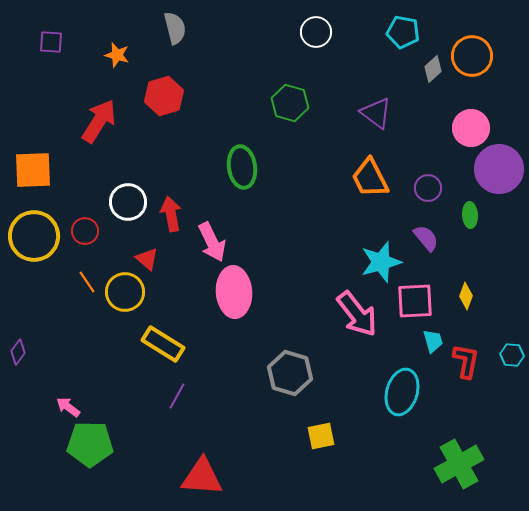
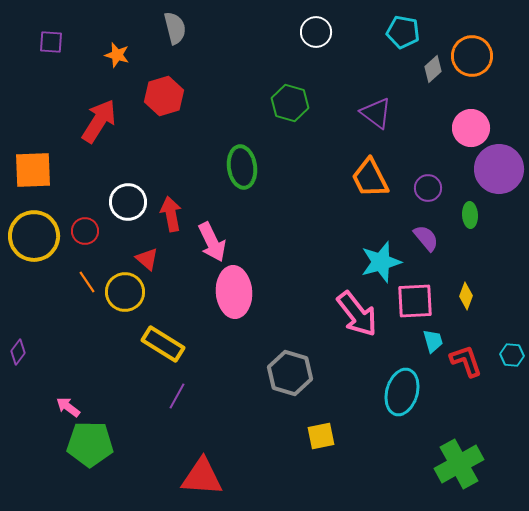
red L-shape at (466, 361): rotated 30 degrees counterclockwise
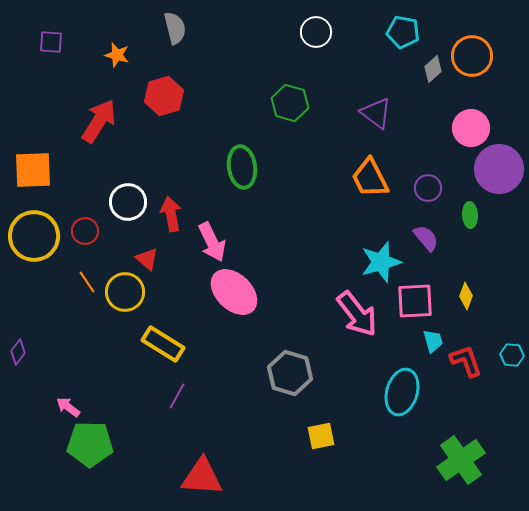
pink ellipse at (234, 292): rotated 42 degrees counterclockwise
green cross at (459, 464): moved 2 px right, 4 px up; rotated 6 degrees counterclockwise
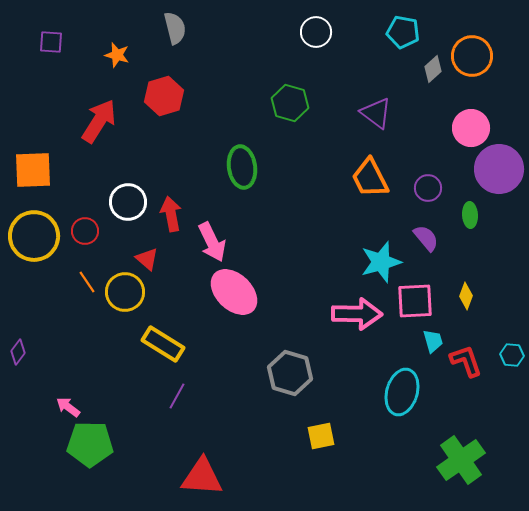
pink arrow at (357, 314): rotated 51 degrees counterclockwise
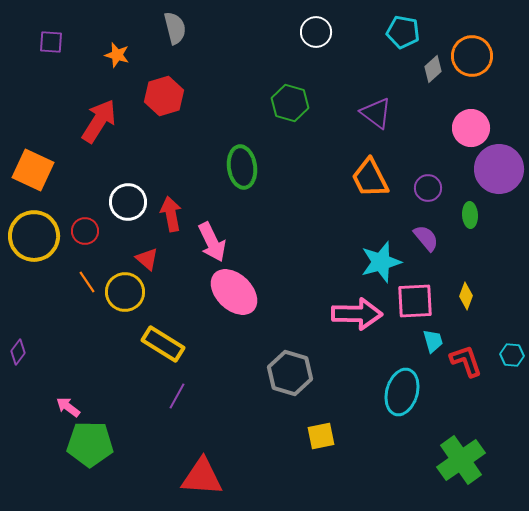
orange square at (33, 170): rotated 27 degrees clockwise
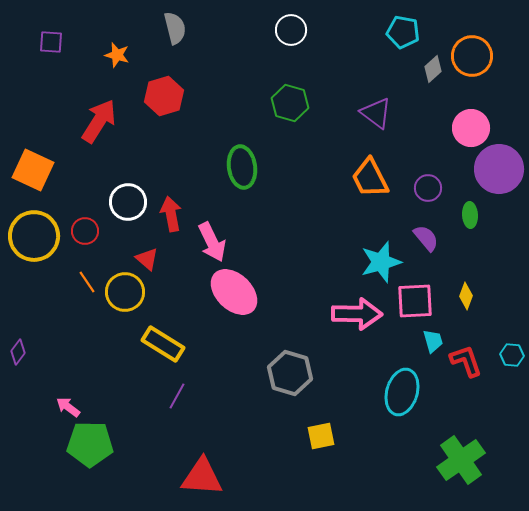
white circle at (316, 32): moved 25 px left, 2 px up
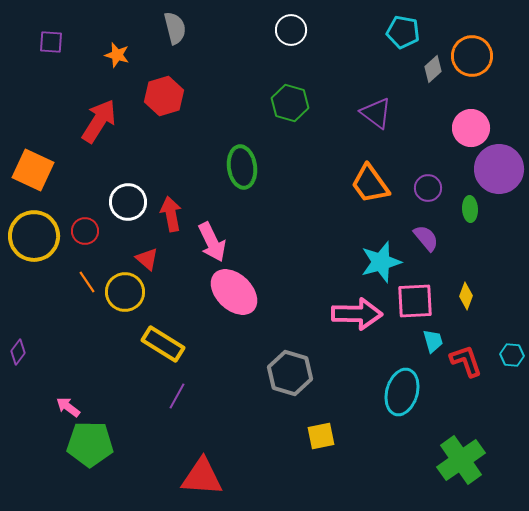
orange trapezoid at (370, 178): moved 6 px down; rotated 9 degrees counterclockwise
green ellipse at (470, 215): moved 6 px up
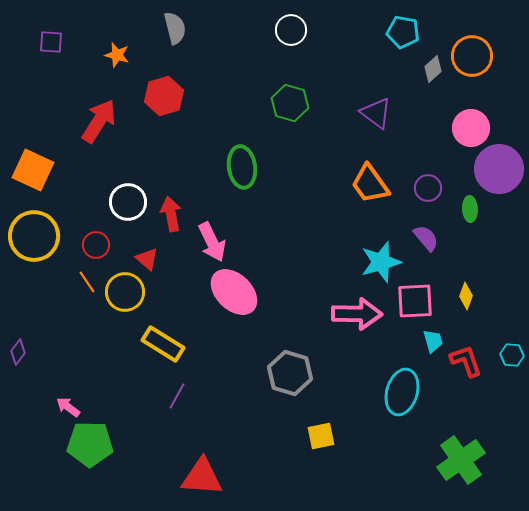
red circle at (85, 231): moved 11 px right, 14 px down
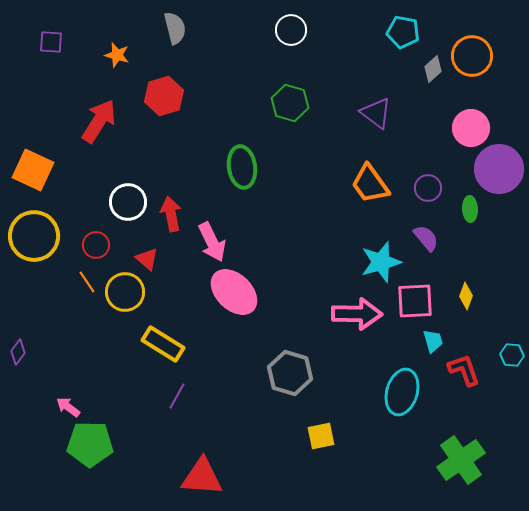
red L-shape at (466, 361): moved 2 px left, 9 px down
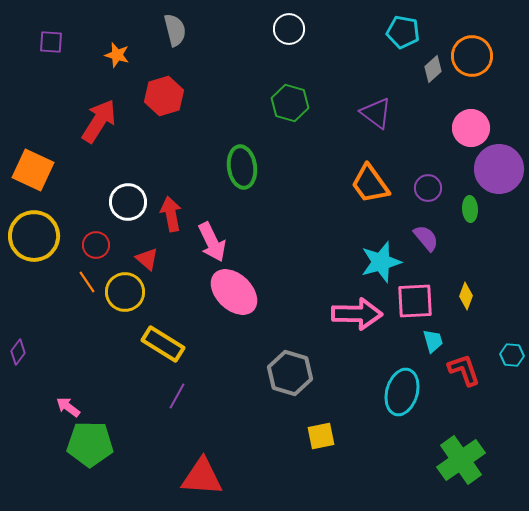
gray semicircle at (175, 28): moved 2 px down
white circle at (291, 30): moved 2 px left, 1 px up
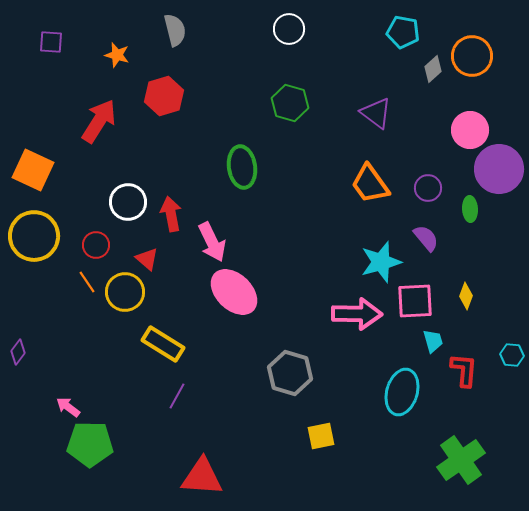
pink circle at (471, 128): moved 1 px left, 2 px down
red L-shape at (464, 370): rotated 24 degrees clockwise
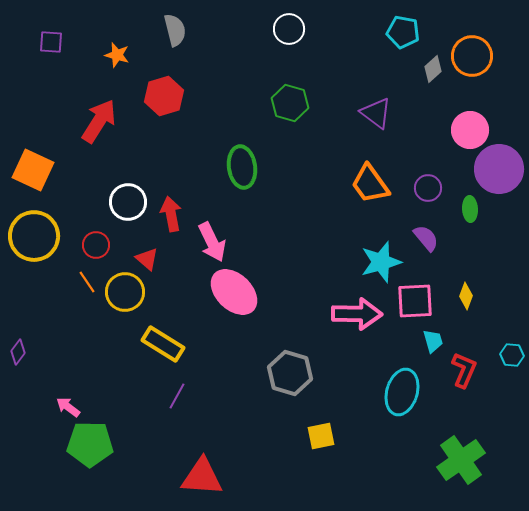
red L-shape at (464, 370): rotated 18 degrees clockwise
